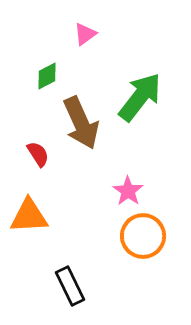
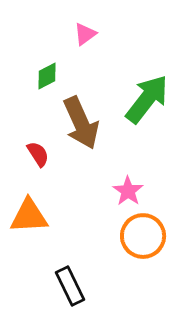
green arrow: moved 7 px right, 2 px down
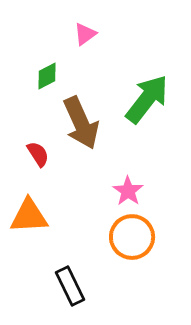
orange circle: moved 11 px left, 1 px down
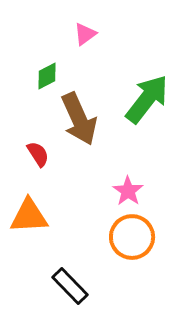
brown arrow: moved 2 px left, 4 px up
black rectangle: rotated 18 degrees counterclockwise
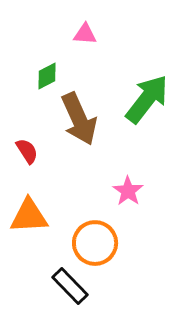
pink triangle: rotated 40 degrees clockwise
red semicircle: moved 11 px left, 3 px up
orange circle: moved 37 px left, 6 px down
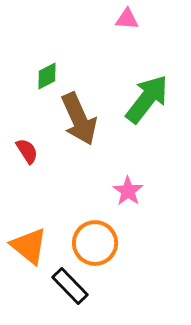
pink triangle: moved 42 px right, 15 px up
orange triangle: moved 30 px down; rotated 42 degrees clockwise
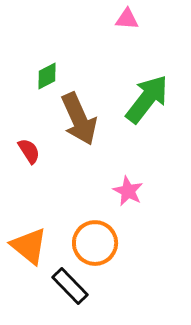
red semicircle: moved 2 px right
pink star: rotated 8 degrees counterclockwise
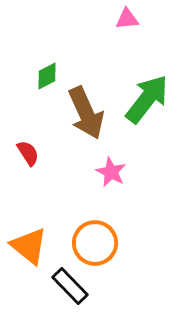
pink triangle: rotated 10 degrees counterclockwise
brown arrow: moved 7 px right, 6 px up
red semicircle: moved 1 px left, 2 px down
pink star: moved 17 px left, 19 px up
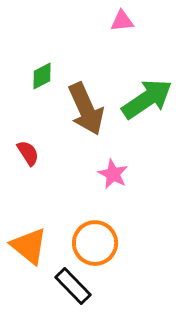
pink triangle: moved 5 px left, 2 px down
green diamond: moved 5 px left
green arrow: rotated 18 degrees clockwise
brown arrow: moved 4 px up
pink star: moved 2 px right, 2 px down
black rectangle: moved 3 px right
